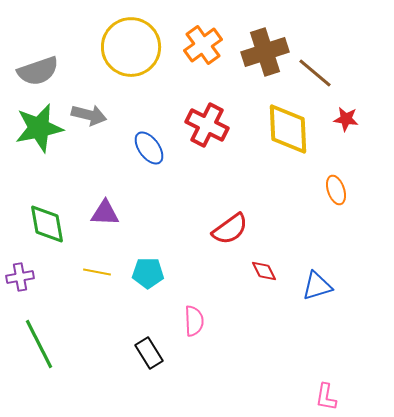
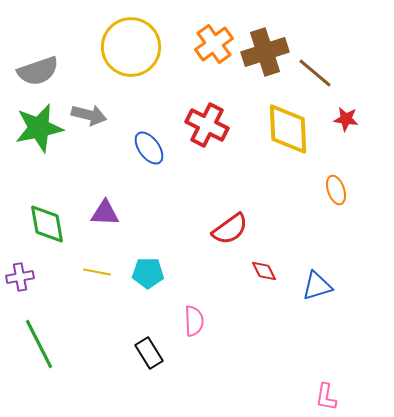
orange cross: moved 11 px right, 1 px up
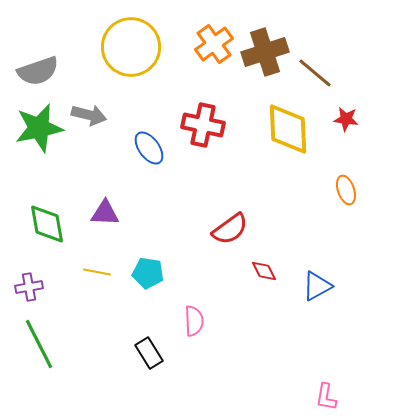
red cross: moved 4 px left; rotated 15 degrees counterclockwise
orange ellipse: moved 10 px right
cyan pentagon: rotated 8 degrees clockwise
purple cross: moved 9 px right, 10 px down
blue triangle: rotated 12 degrees counterclockwise
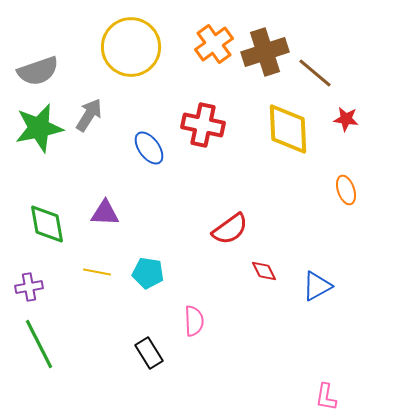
gray arrow: rotated 72 degrees counterclockwise
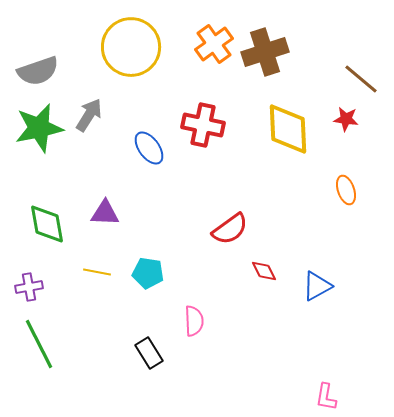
brown line: moved 46 px right, 6 px down
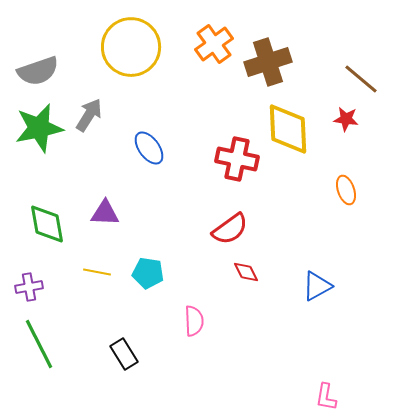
brown cross: moved 3 px right, 10 px down
red cross: moved 34 px right, 34 px down
red diamond: moved 18 px left, 1 px down
black rectangle: moved 25 px left, 1 px down
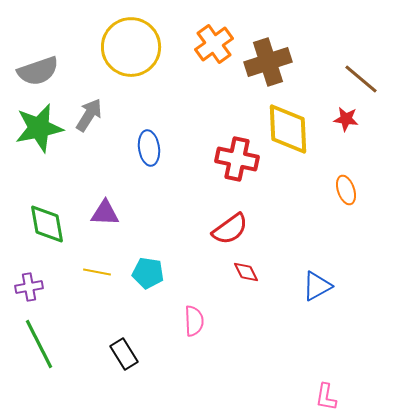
blue ellipse: rotated 28 degrees clockwise
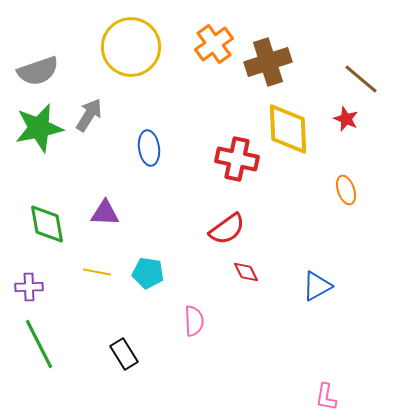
red star: rotated 15 degrees clockwise
red semicircle: moved 3 px left
purple cross: rotated 8 degrees clockwise
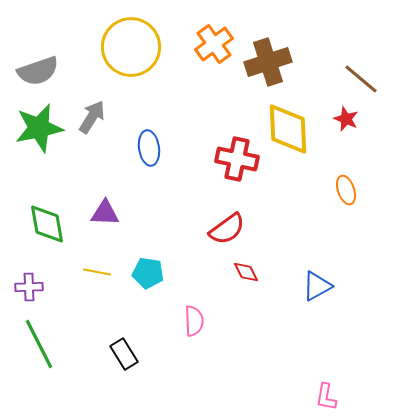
gray arrow: moved 3 px right, 2 px down
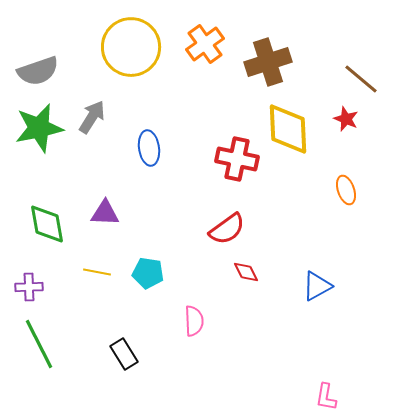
orange cross: moved 9 px left
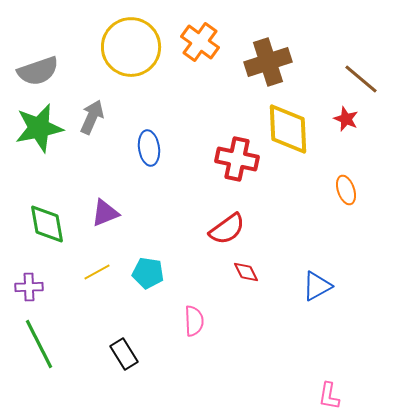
orange cross: moved 5 px left, 2 px up; rotated 18 degrees counterclockwise
gray arrow: rotated 8 degrees counterclockwise
purple triangle: rotated 24 degrees counterclockwise
yellow line: rotated 40 degrees counterclockwise
pink L-shape: moved 3 px right, 1 px up
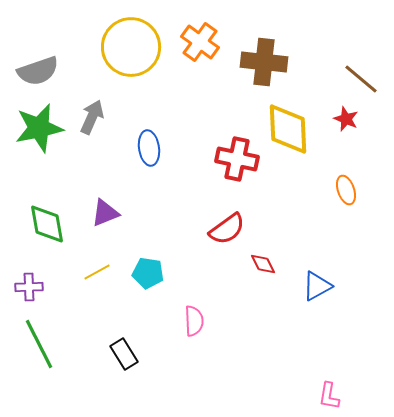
brown cross: moved 4 px left; rotated 24 degrees clockwise
red diamond: moved 17 px right, 8 px up
